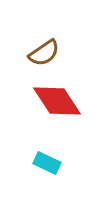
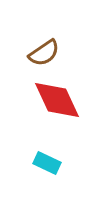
red diamond: moved 1 px up; rotated 9 degrees clockwise
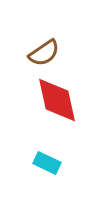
red diamond: rotated 12 degrees clockwise
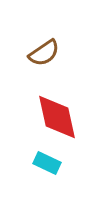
red diamond: moved 17 px down
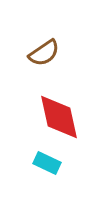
red diamond: moved 2 px right
